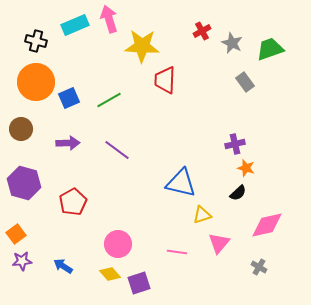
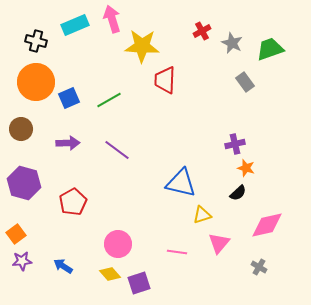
pink arrow: moved 3 px right
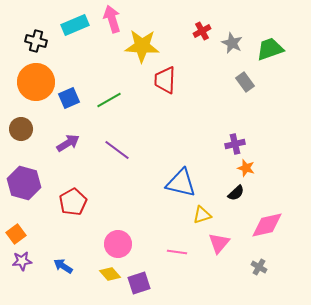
purple arrow: rotated 30 degrees counterclockwise
black semicircle: moved 2 px left
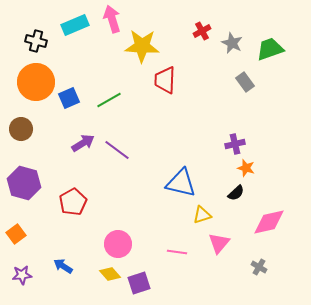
purple arrow: moved 15 px right
pink diamond: moved 2 px right, 3 px up
purple star: moved 14 px down
